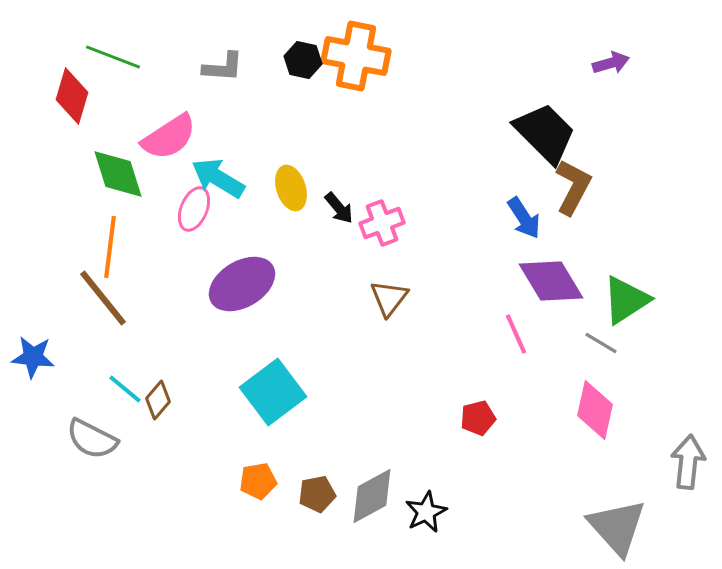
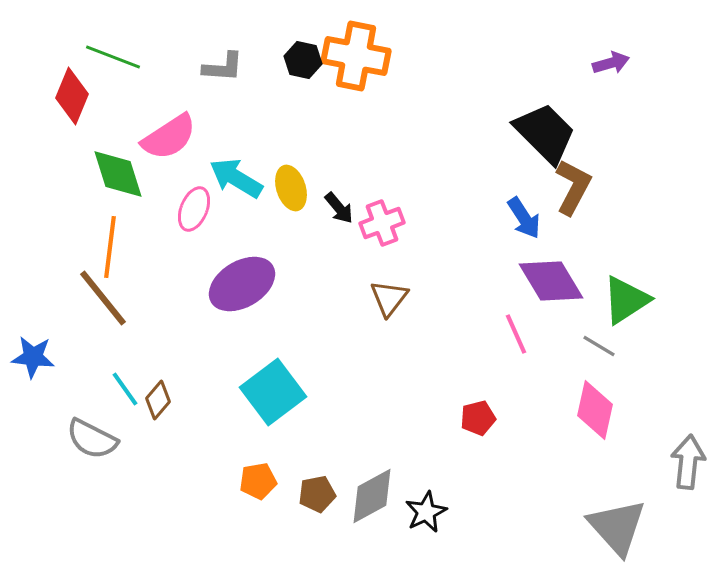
red diamond: rotated 6 degrees clockwise
cyan arrow: moved 18 px right
gray line: moved 2 px left, 3 px down
cyan line: rotated 15 degrees clockwise
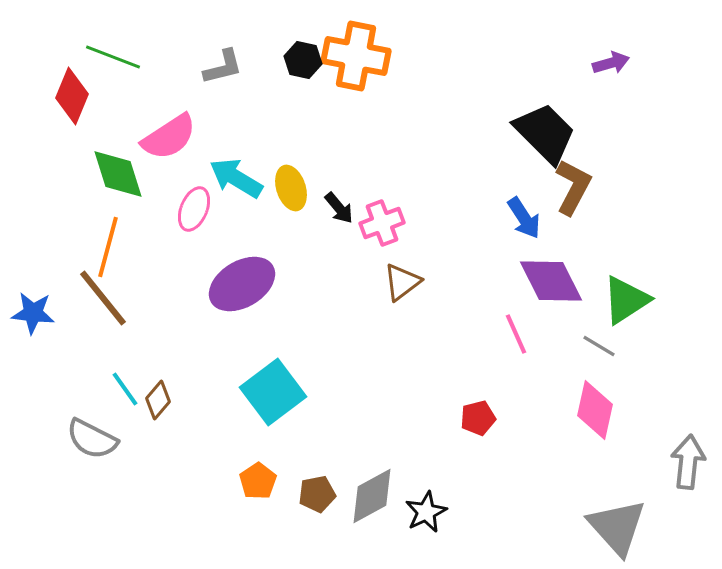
gray L-shape: rotated 18 degrees counterclockwise
orange line: moved 2 px left; rotated 8 degrees clockwise
purple diamond: rotated 4 degrees clockwise
brown triangle: moved 13 px right, 16 px up; rotated 15 degrees clockwise
blue star: moved 44 px up
orange pentagon: rotated 24 degrees counterclockwise
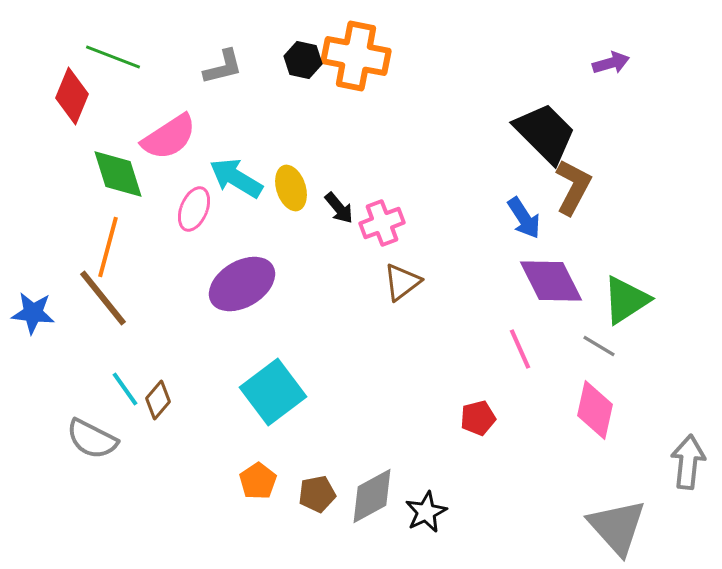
pink line: moved 4 px right, 15 px down
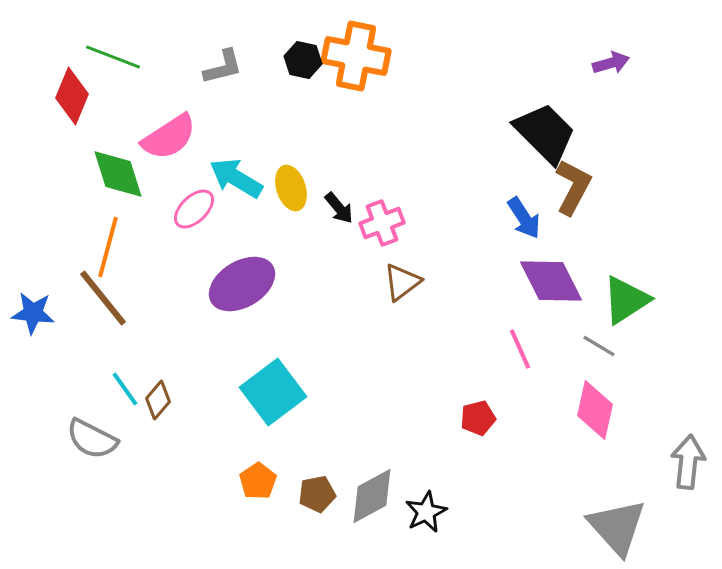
pink ellipse: rotated 24 degrees clockwise
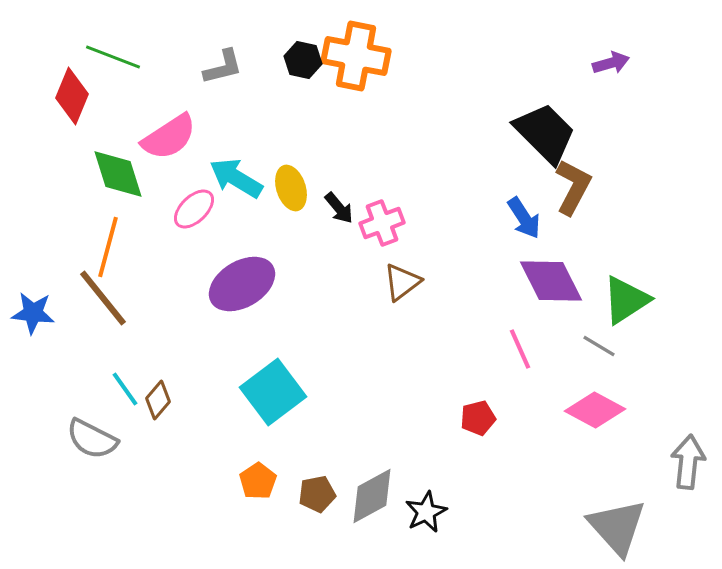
pink diamond: rotated 74 degrees counterclockwise
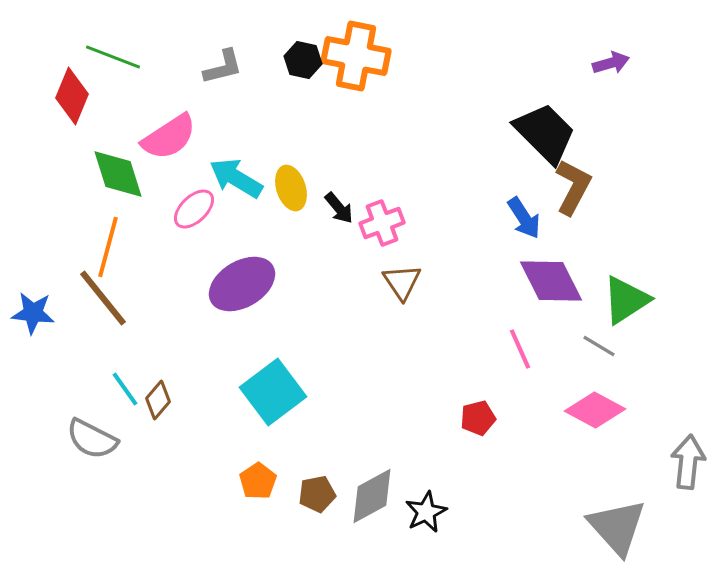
brown triangle: rotated 27 degrees counterclockwise
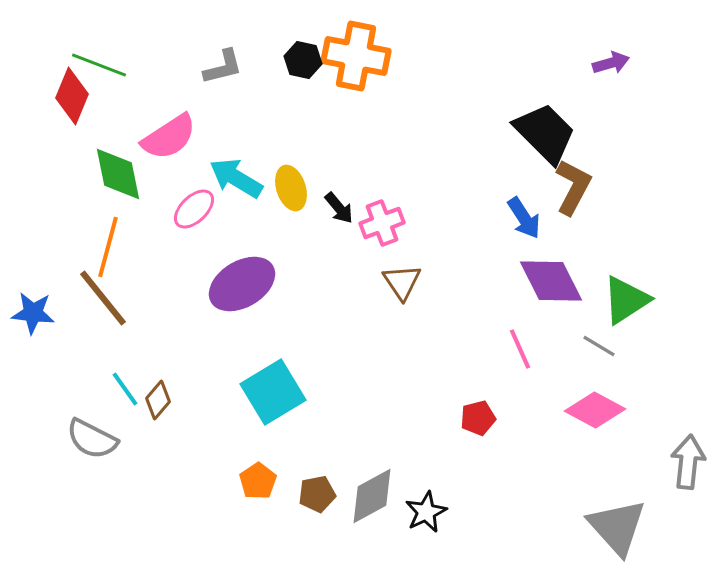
green line: moved 14 px left, 8 px down
green diamond: rotated 6 degrees clockwise
cyan square: rotated 6 degrees clockwise
